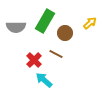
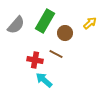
gray semicircle: moved 2 px up; rotated 48 degrees counterclockwise
red cross: moved 1 px right; rotated 35 degrees counterclockwise
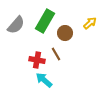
brown line: rotated 32 degrees clockwise
red cross: moved 2 px right
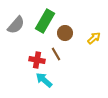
yellow arrow: moved 4 px right, 15 px down
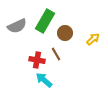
gray semicircle: moved 1 px right, 1 px down; rotated 24 degrees clockwise
yellow arrow: moved 1 px left, 1 px down
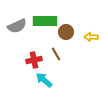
green rectangle: rotated 60 degrees clockwise
brown circle: moved 1 px right, 1 px up
yellow arrow: moved 2 px left, 2 px up; rotated 136 degrees counterclockwise
red cross: moved 3 px left; rotated 21 degrees counterclockwise
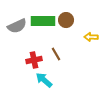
green rectangle: moved 2 px left
brown circle: moved 12 px up
